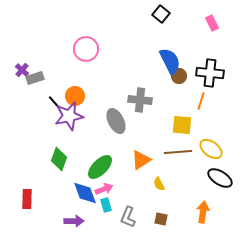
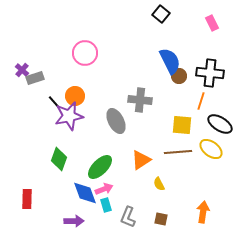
pink circle: moved 1 px left, 4 px down
black ellipse: moved 54 px up
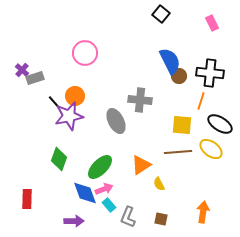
orange triangle: moved 5 px down
cyan rectangle: moved 3 px right; rotated 24 degrees counterclockwise
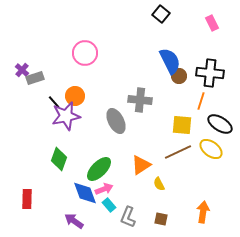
purple star: moved 3 px left
brown line: rotated 20 degrees counterclockwise
green ellipse: moved 1 px left, 2 px down
purple arrow: rotated 144 degrees counterclockwise
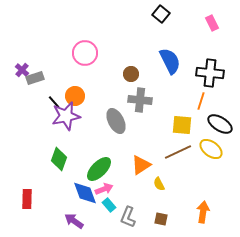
brown circle: moved 48 px left, 2 px up
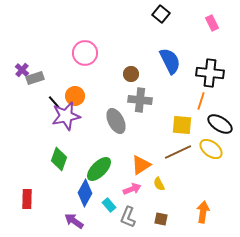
pink arrow: moved 28 px right
blue diamond: rotated 48 degrees clockwise
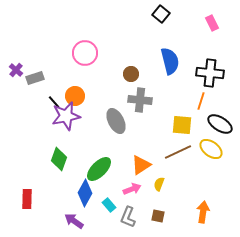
blue semicircle: rotated 12 degrees clockwise
purple cross: moved 6 px left
yellow semicircle: rotated 48 degrees clockwise
brown square: moved 3 px left, 3 px up
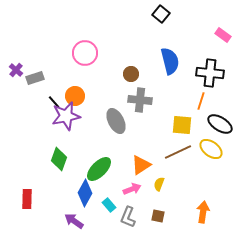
pink rectangle: moved 11 px right, 12 px down; rotated 28 degrees counterclockwise
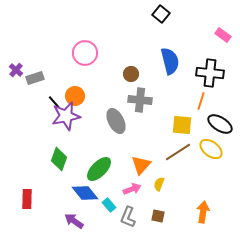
brown line: rotated 8 degrees counterclockwise
orange triangle: rotated 15 degrees counterclockwise
blue diamond: rotated 68 degrees counterclockwise
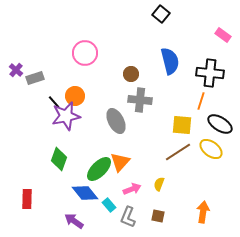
orange triangle: moved 21 px left, 3 px up
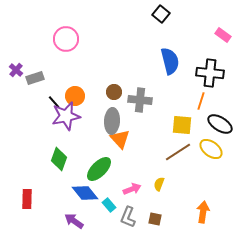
pink circle: moved 19 px left, 14 px up
brown circle: moved 17 px left, 18 px down
gray ellipse: moved 4 px left; rotated 30 degrees clockwise
orange triangle: moved 23 px up; rotated 25 degrees counterclockwise
brown square: moved 3 px left, 3 px down
